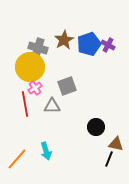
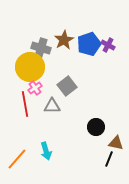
gray cross: moved 3 px right
gray square: rotated 18 degrees counterclockwise
brown triangle: moved 1 px up
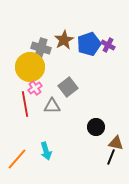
gray square: moved 1 px right, 1 px down
black line: moved 2 px right, 2 px up
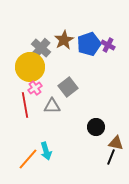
gray cross: rotated 24 degrees clockwise
red line: moved 1 px down
orange line: moved 11 px right
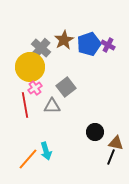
gray square: moved 2 px left
black circle: moved 1 px left, 5 px down
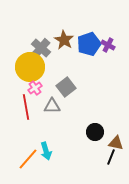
brown star: rotated 12 degrees counterclockwise
red line: moved 1 px right, 2 px down
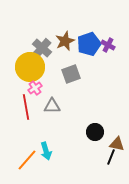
brown star: moved 1 px right, 1 px down; rotated 18 degrees clockwise
gray cross: moved 1 px right
gray square: moved 5 px right, 13 px up; rotated 18 degrees clockwise
brown triangle: moved 1 px right, 1 px down
orange line: moved 1 px left, 1 px down
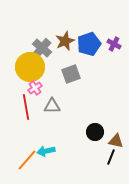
purple cross: moved 6 px right, 1 px up
brown triangle: moved 1 px left, 3 px up
cyan arrow: rotated 96 degrees clockwise
